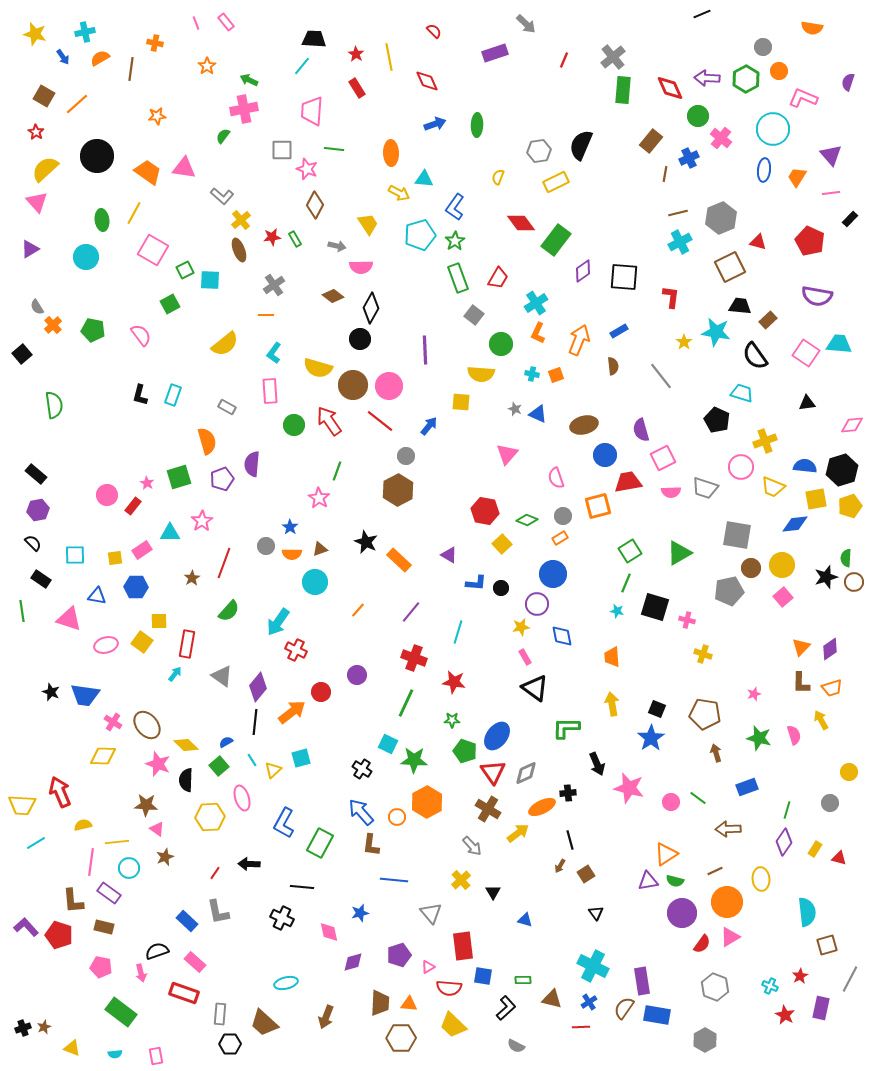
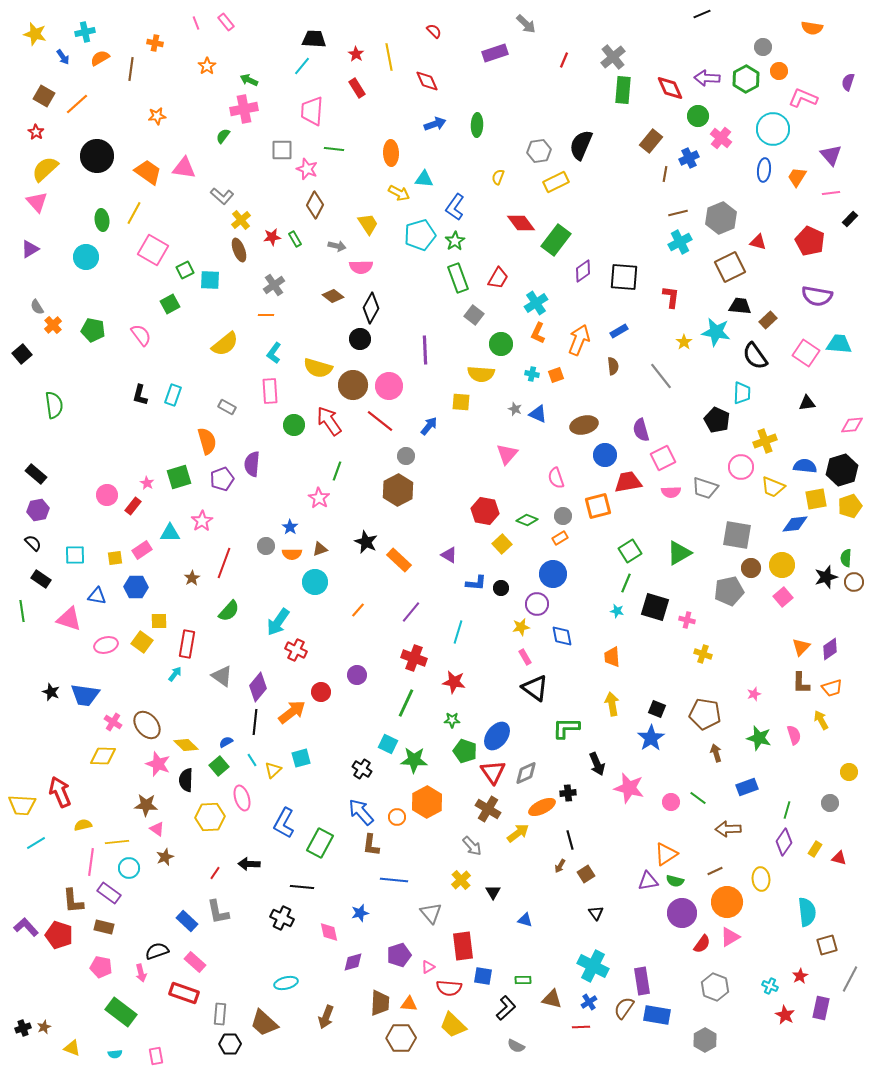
cyan trapezoid at (742, 393): rotated 75 degrees clockwise
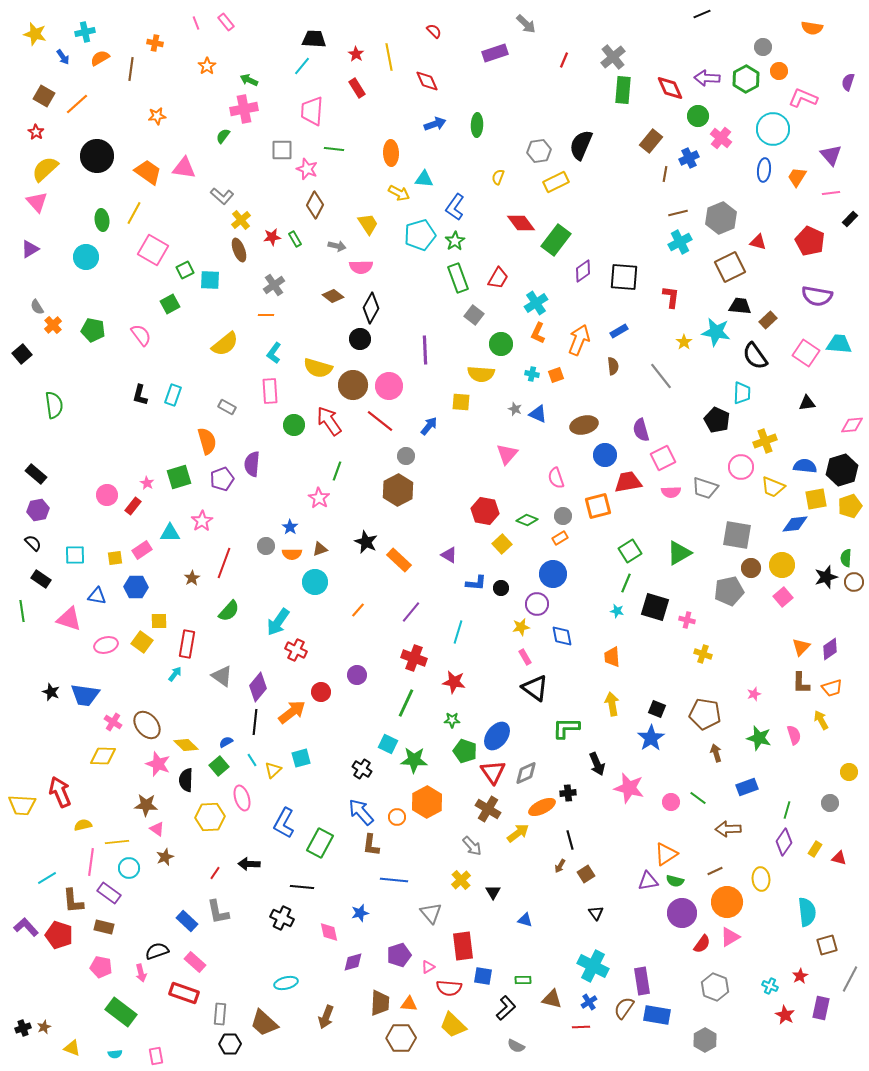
cyan line at (36, 843): moved 11 px right, 35 px down
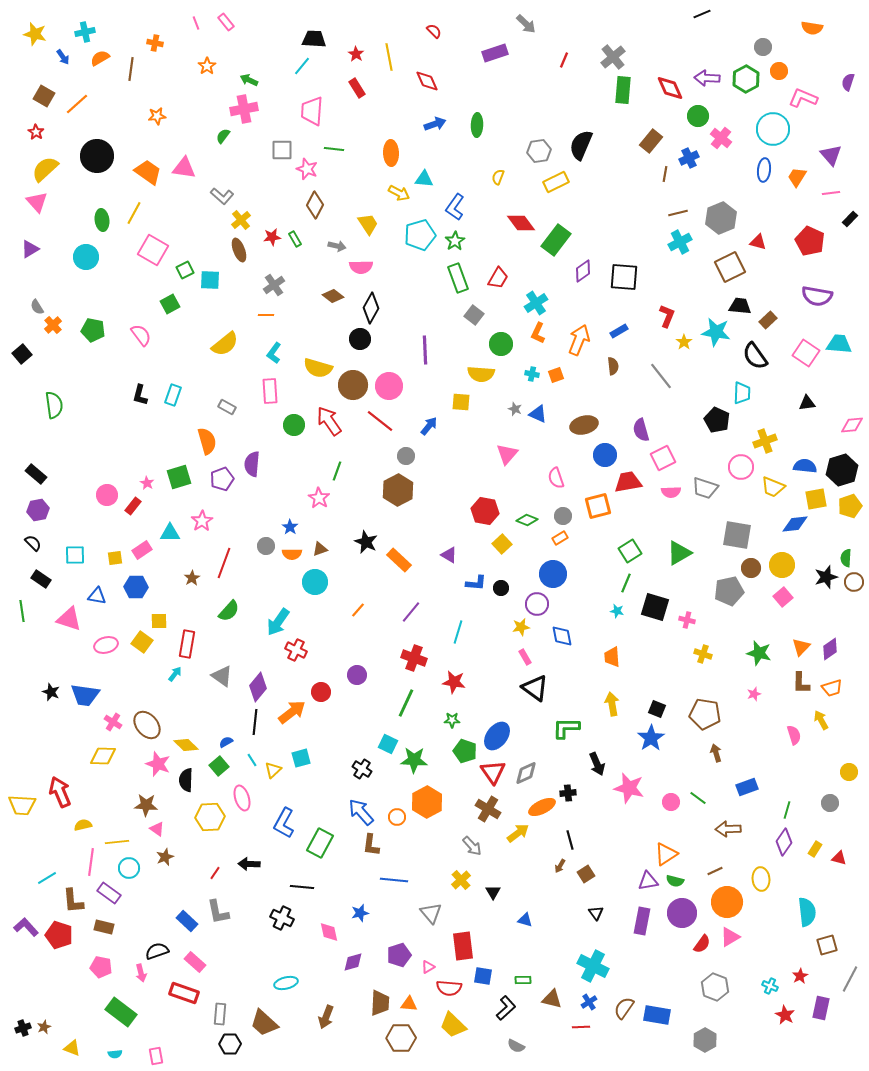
red L-shape at (671, 297): moved 4 px left, 19 px down; rotated 15 degrees clockwise
green star at (759, 738): moved 85 px up
purple rectangle at (642, 981): moved 60 px up; rotated 20 degrees clockwise
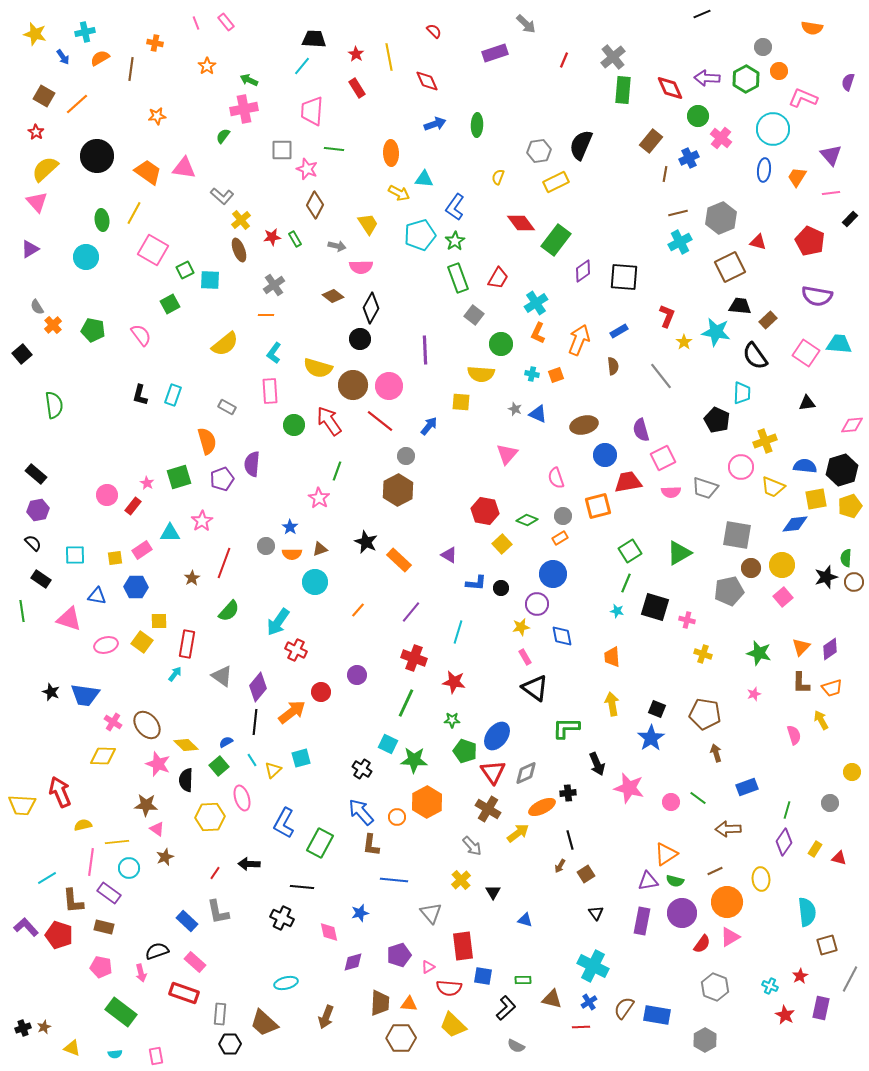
yellow circle at (849, 772): moved 3 px right
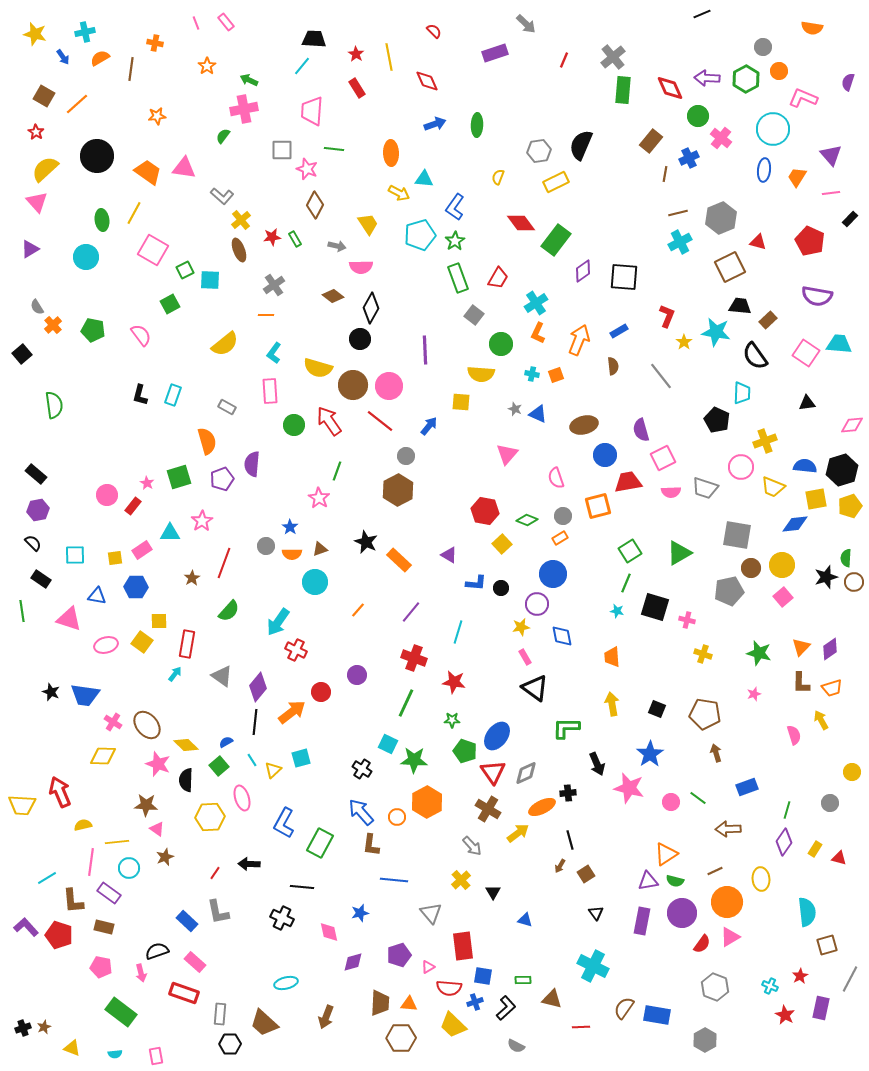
blue star at (651, 738): moved 1 px left, 16 px down
blue cross at (589, 1002): moved 114 px left; rotated 14 degrees clockwise
